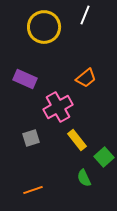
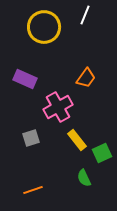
orange trapezoid: rotated 15 degrees counterclockwise
green square: moved 2 px left, 4 px up; rotated 18 degrees clockwise
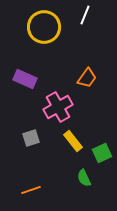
orange trapezoid: moved 1 px right
yellow rectangle: moved 4 px left, 1 px down
orange line: moved 2 px left
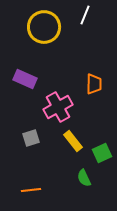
orange trapezoid: moved 7 px right, 6 px down; rotated 35 degrees counterclockwise
orange line: rotated 12 degrees clockwise
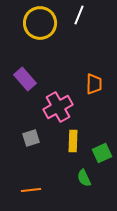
white line: moved 6 px left
yellow circle: moved 4 px left, 4 px up
purple rectangle: rotated 25 degrees clockwise
yellow rectangle: rotated 40 degrees clockwise
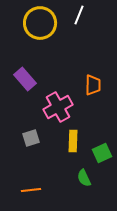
orange trapezoid: moved 1 px left, 1 px down
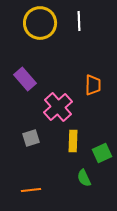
white line: moved 6 px down; rotated 24 degrees counterclockwise
pink cross: rotated 12 degrees counterclockwise
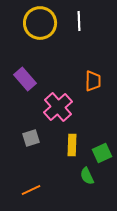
orange trapezoid: moved 4 px up
yellow rectangle: moved 1 px left, 4 px down
green semicircle: moved 3 px right, 2 px up
orange line: rotated 18 degrees counterclockwise
